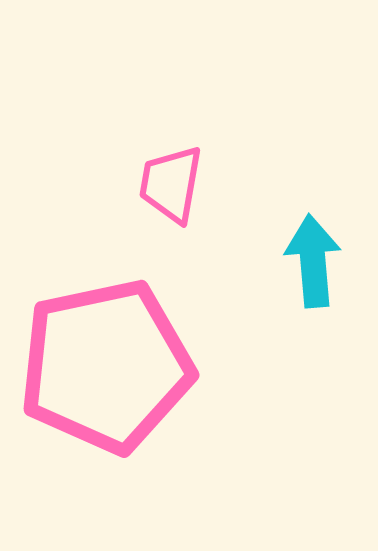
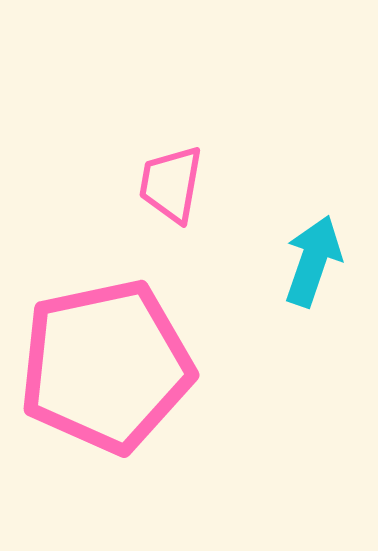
cyan arrow: rotated 24 degrees clockwise
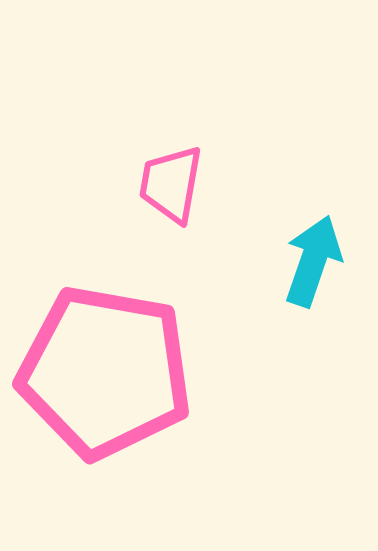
pink pentagon: moved 1 px left, 6 px down; rotated 22 degrees clockwise
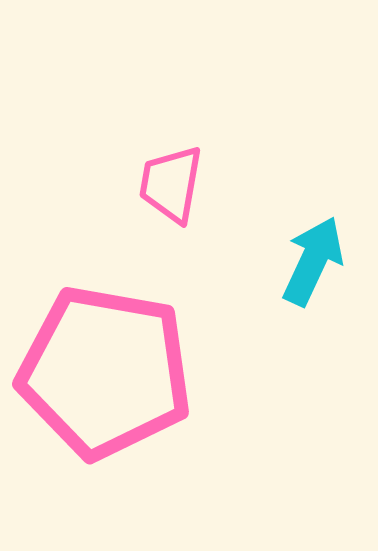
cyan arrow: rotated 6 degrees clockwise
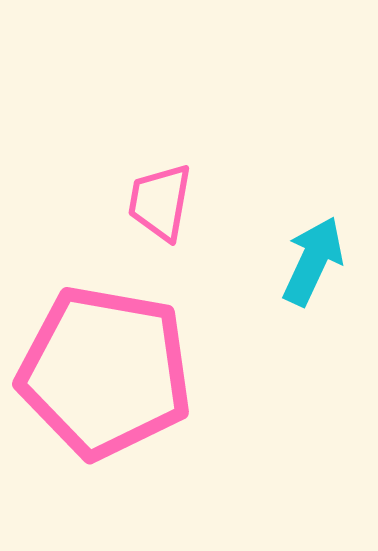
pink trapezoid: moved 11 px left, 18 px down
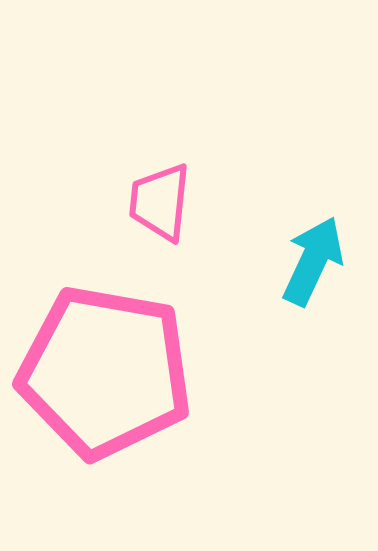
pink trapezoid: rotated 4 degrees counterclockwise
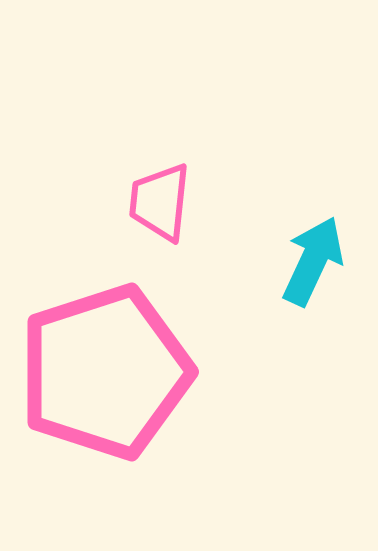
pink pentagon: rotated 28 degrees counterclockwise
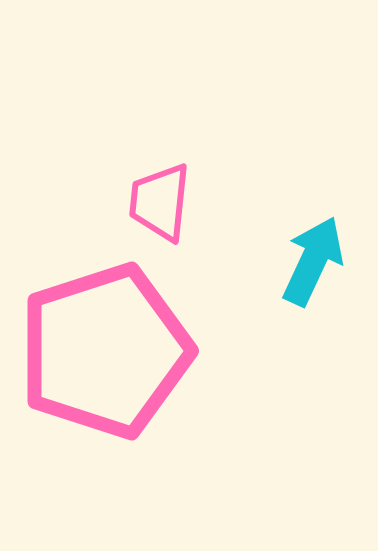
pink pentagon: moved 21 px up
